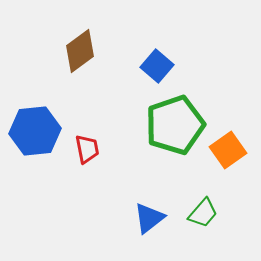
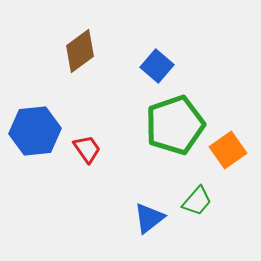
red trapezoid: rotated 24 degrees counterclockwise
green trapezoid: moved 6 px left, 12 px up
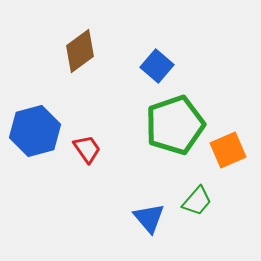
blue hexagon: rotated 9 degrees counterclockwise
orange square: rotated 12 degrees clockwise
blue triangle: rotated 32 degrees counterclockwise
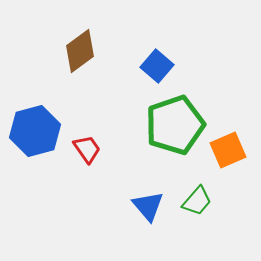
blue triangle: moved 1 px left, 12 px up
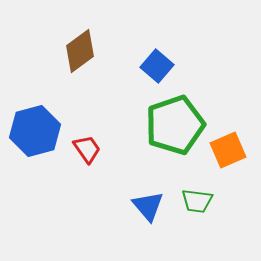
green trapezoid: rotated 56 degrees clockwise
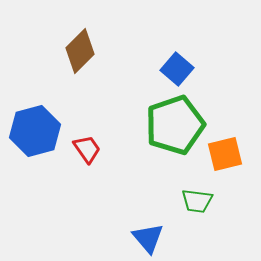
brown diamond: rotated 9 degrees counterclockwise
blue square: moved 20 px right, 3 px down
orange square: moved 3 px left, 4 px down; rotated 9 degrees clockwise
blue triangle: moved 32 px down
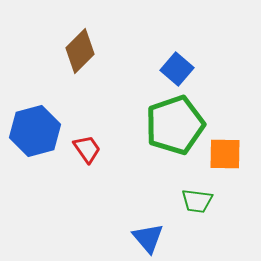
orange square: rotated 15 degrees clockwise
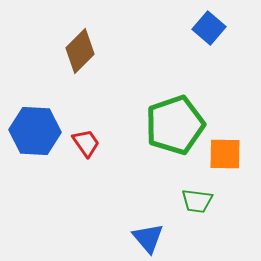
blue square: moved 32 px right, 41 px up
blue hexagon: rotated 18 degrees clockwise
red trapezoid: moved 1 px left, 6 px up
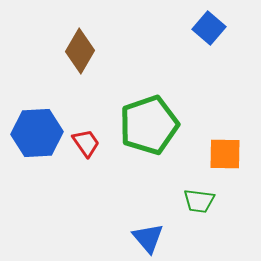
brown diamond: rotated 15 degrees counterclockwise
green pentagon: moved 26 px left
blue hexagon: moved 2 px right, 2 px down; rotated 6 degrees counterclockwise
green trapezoid: moved 2 px right
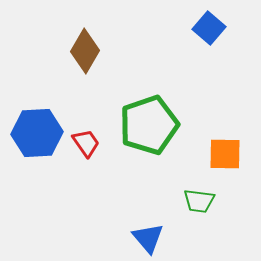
brown diamond: moved 5 px right
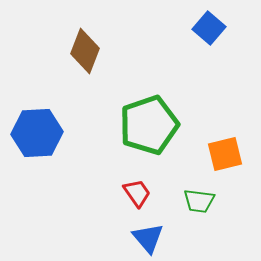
brown diamond: rotated 9 degrees counterclockwise
red trapezoid: moved 51 px right, 50 px down
orange square: rotated 15 degrees counterclockwise
